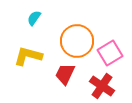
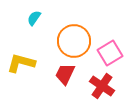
orange circle: moved 3 px left
yellow L-shape: moved 7 px left, 7 px down
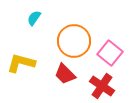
pink square: rotated 20 degrees counterclockwise
red trapezoid: rotated 70 degrees counterclockwise
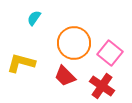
orange circle: moved 2 px down
red trapezoid: moved 2 px down
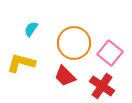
cyan semicircle: moved 3 px left, 11 px down
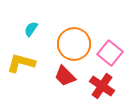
orange circle: moved 1 px down
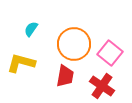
red trapezoid: rotated 125 degrees counterclockwise
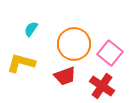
red trapezoid: rotated 60 degrees clockwise
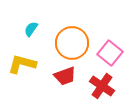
orange circle: moved 2 px left, 1 px up
yellow L-shape: moved 1 px right, 1 px down
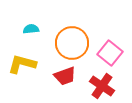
cyan semicircle: rotated 49 degrees clockwise
